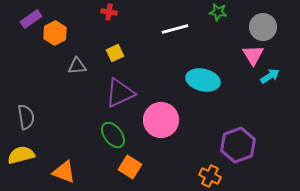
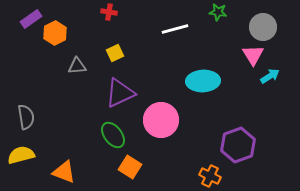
cyan ellipse: moved 1 px down; rotated 16 degrees counterclockwise
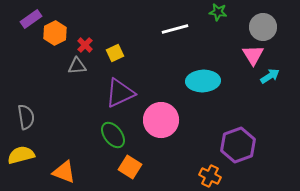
red cross: moved 24 px left, 33 px down; rotated 35 degrees clockwise
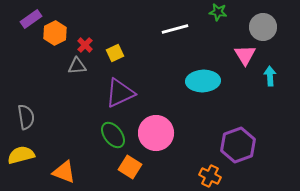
pink triangle: moved 8 px left
cyan arrow: rotated 60 degrees counterclockwise
pink circle: moved 5 px left, 13 px down
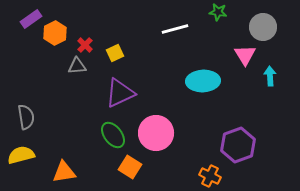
orange triangle: rotated 30 degrees counterclockwise
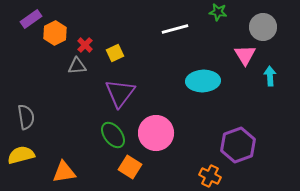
purple triangle: rotated 28 degrees counterclockwise
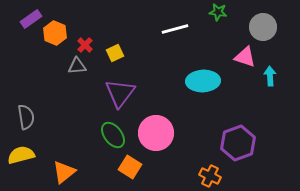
orange hexagon: rotated 10 degrees counterclockwise
pink triangle: moved 2 px down; rotated 40 degrees counterclockwise
purple hexagon: moved 2 px up
orange triangle: rotated 30 degrees counterclockwise
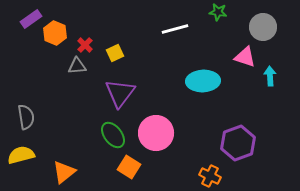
orange square: moved 1 px left
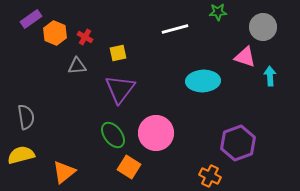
green star: rotated 12 degrees counterclockwise
red cross: moved 8 px up; rotated 14 degrees counterclockwise
yellow square: moved 3 px right; rotated 12 degrees clockwise
purple triangle: moved 4 px up
